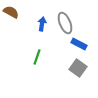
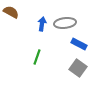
gray ellipse: rotated 75 degrees counterclockwise
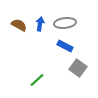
brown semicircle: moved 8 px right, 13 px down
blue arrow: moved 2 px left
blue rectangle: moved 14 px left, 2 px down
green line: moved 23 px down; rotated 28 degrees clockwise
